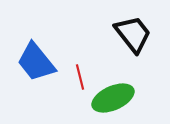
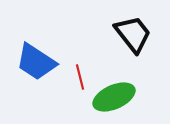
blue trapezoid: rotated 18 degrees counterclockwise
green ellipse: moved 1 px right, 1 px up
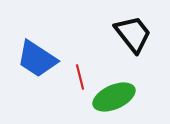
blue trapezoid: moved 1 px right, 3 px up
